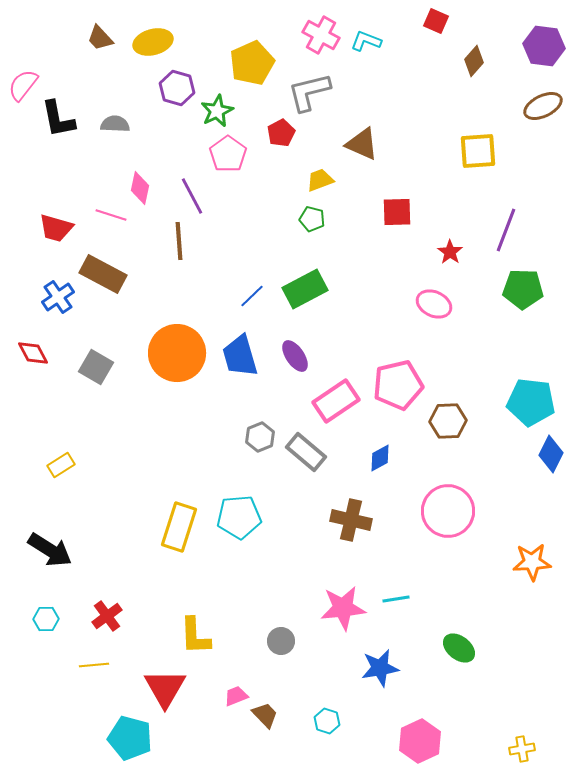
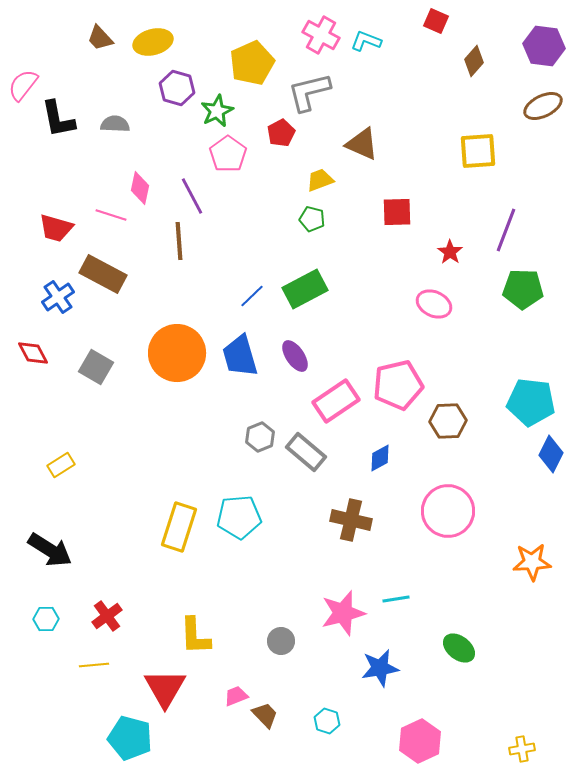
pink star at (343, 608): moved 5 px down; rotated 9 degrees counterclockwise
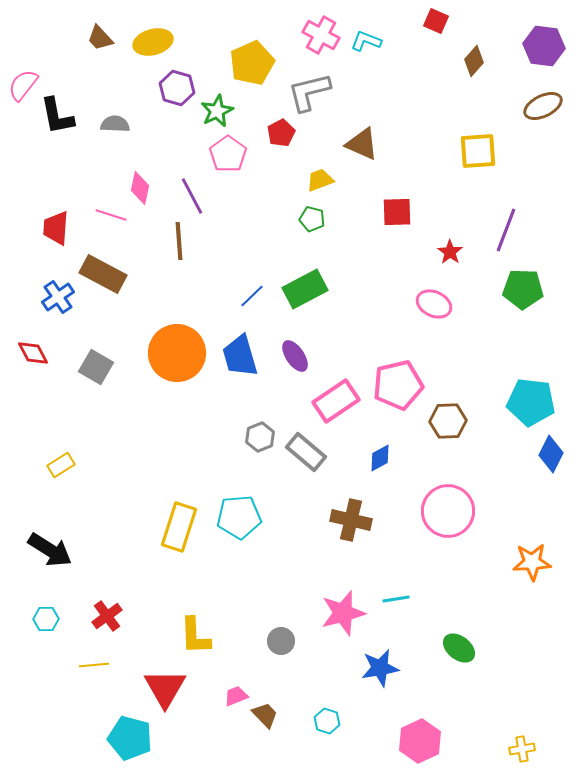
black L-shape at (58, 119): moved 1 px left, 3 px up
red trapezoid at (56, 228): rotated 78 degrees clockwise
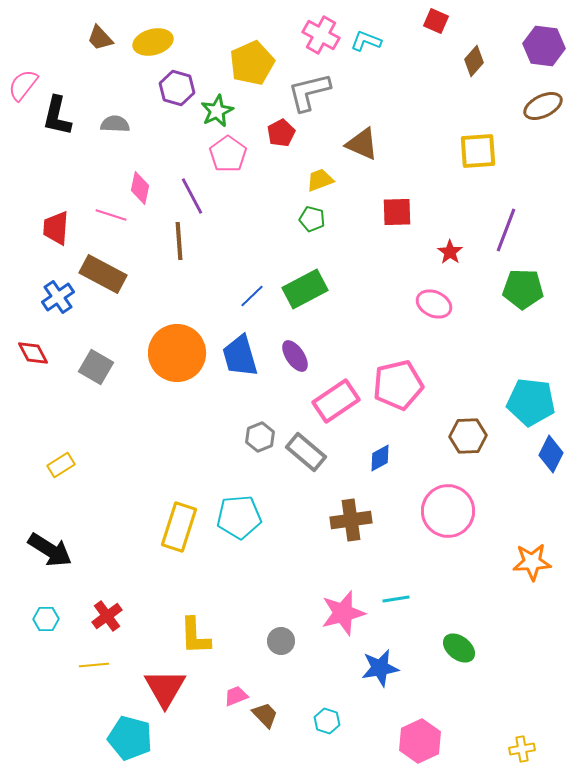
black L-shape at (57, 116): rotated 24 degrees clockwise
brown hexagon at (448, 421): moved 20 px right, 15 px down
brown cross at (351, 520): rotated 21 degrees counterclockwise
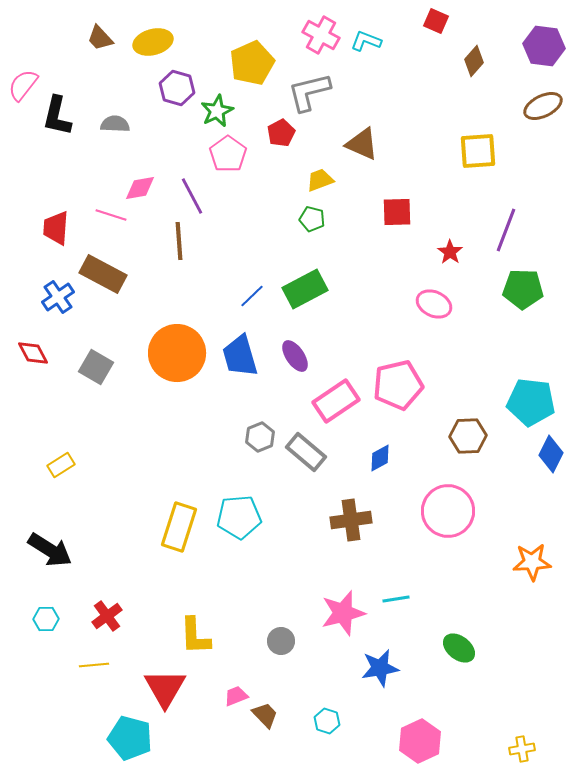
pink diamond at (140, 188): rotated 68 degrees clockwise
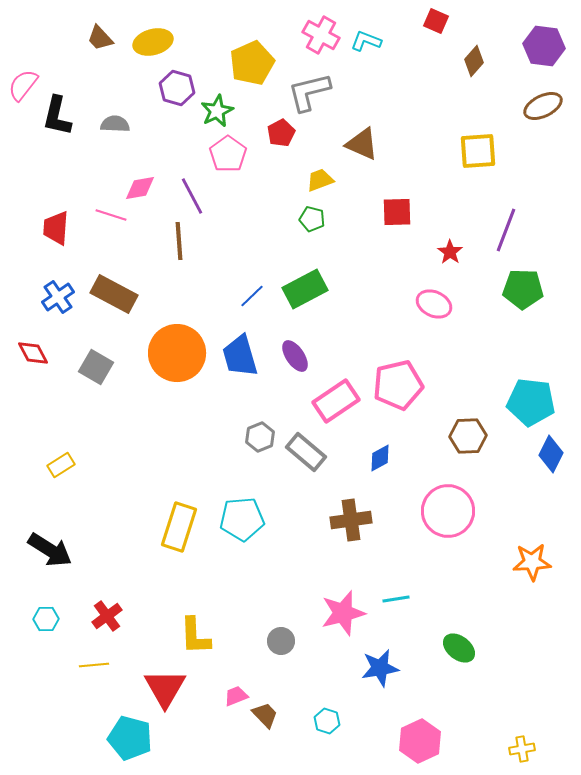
brown rectangle at (103, 274): moved 11 px right, 20 px down
cyan pentagon at (239, 517): moved 3 px right, 2 px down
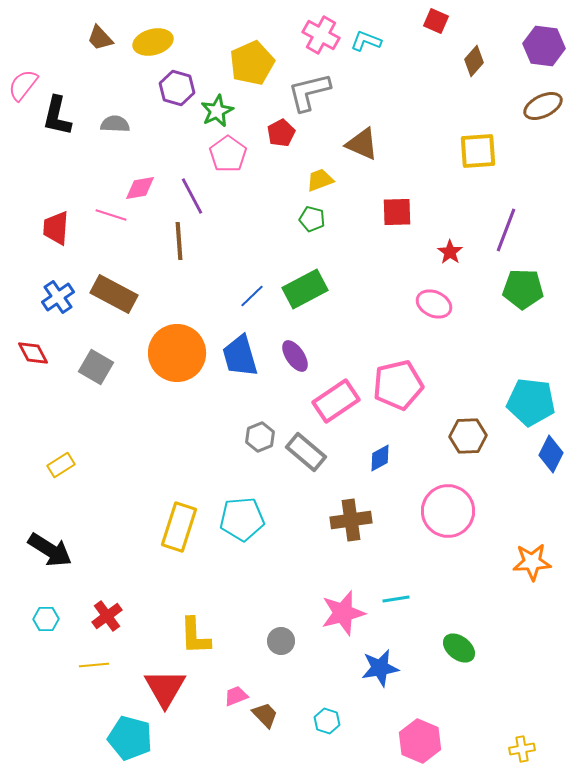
pink hexagon at (420, 741): rotated 12 degrees counterclockwise
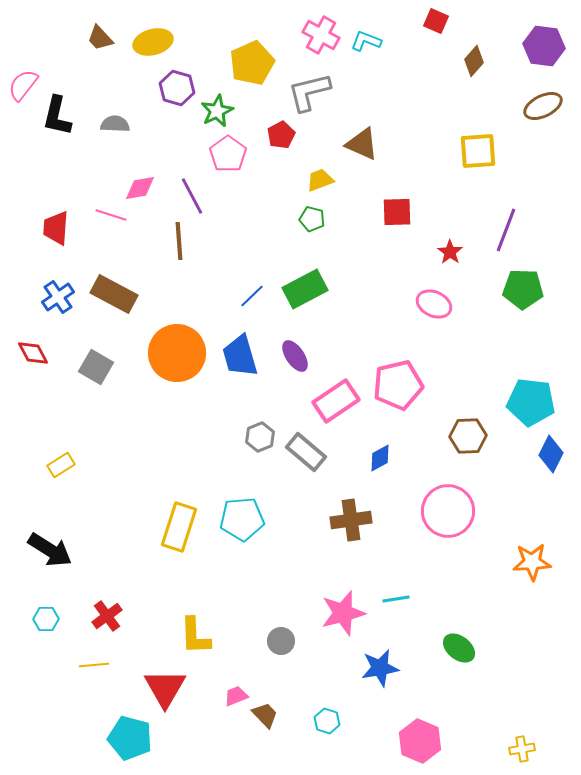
red pentagon at (281, 133): moved 2 px down
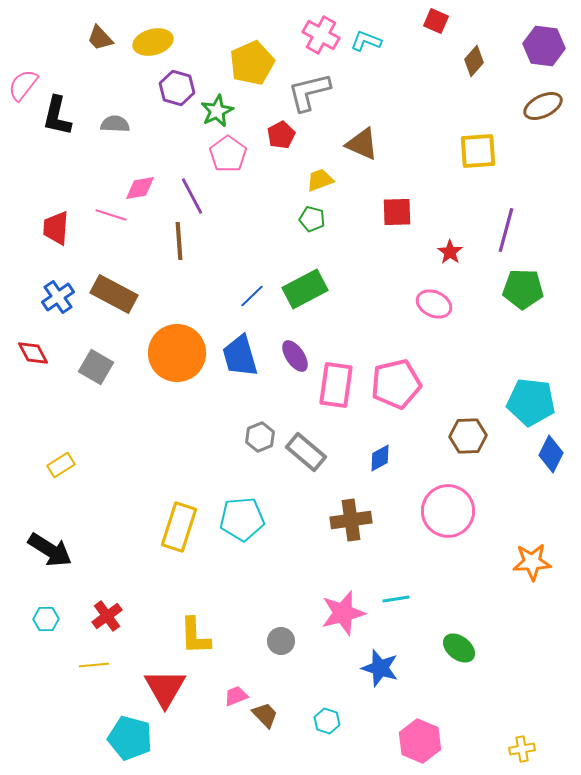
purple line at (506, 230): rotated 6 degrees counterclockwise
pink pentagon at (398, 385): moved 2 px left, 1 px up
pink rectangle at (336, 401): moved 16 px up; rotated 48 degrees counterclockwise
blue star at (380, 668): rotated 27 degrees clockwise
